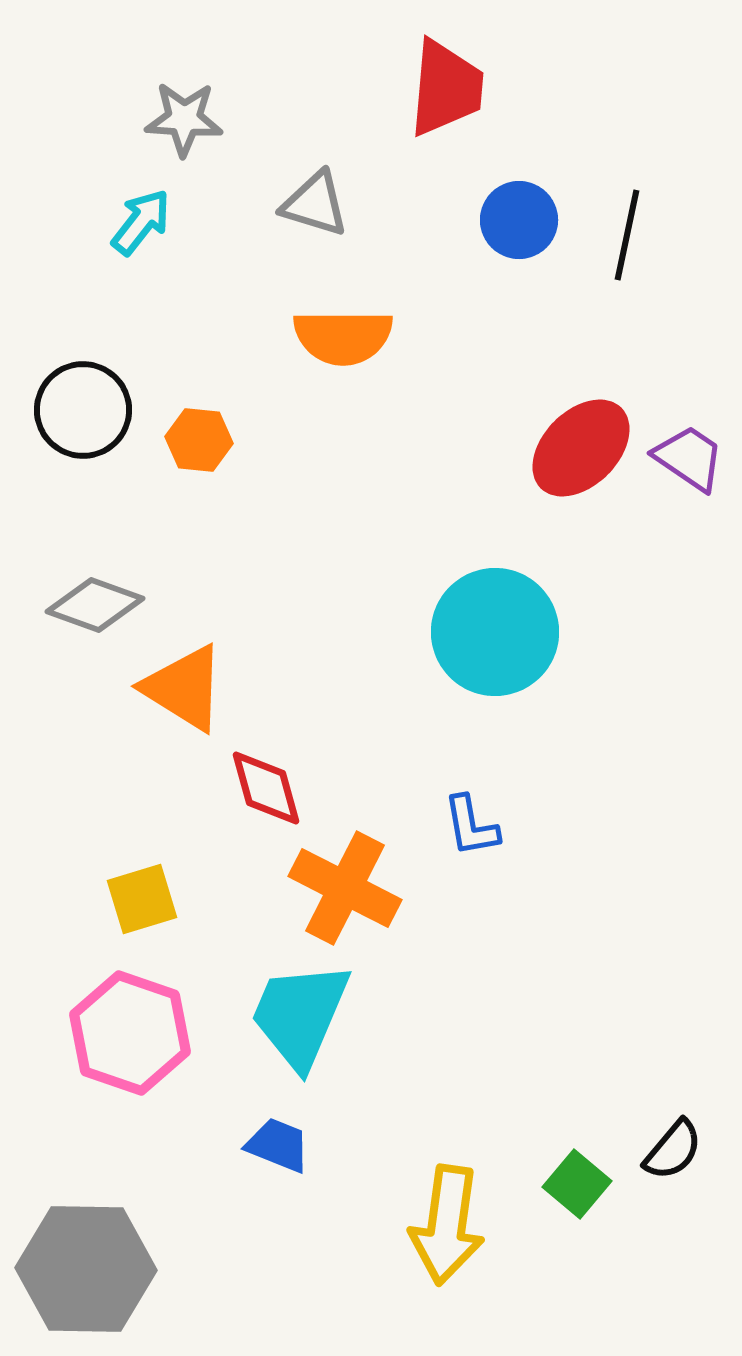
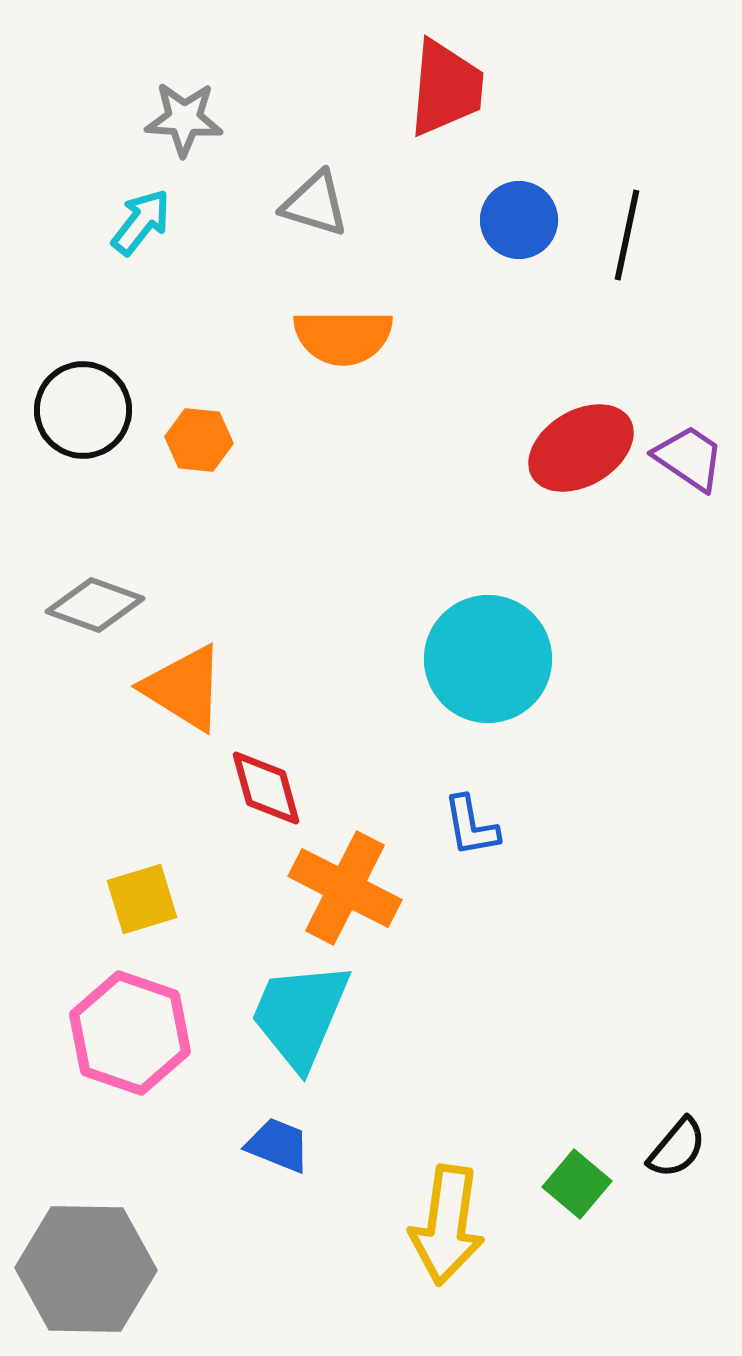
red ellipse: rotated 14 degrees clockwise
cyan circle: moved 7 px left, 27 px down
black semicircle: moved 4 px right, 2 px up
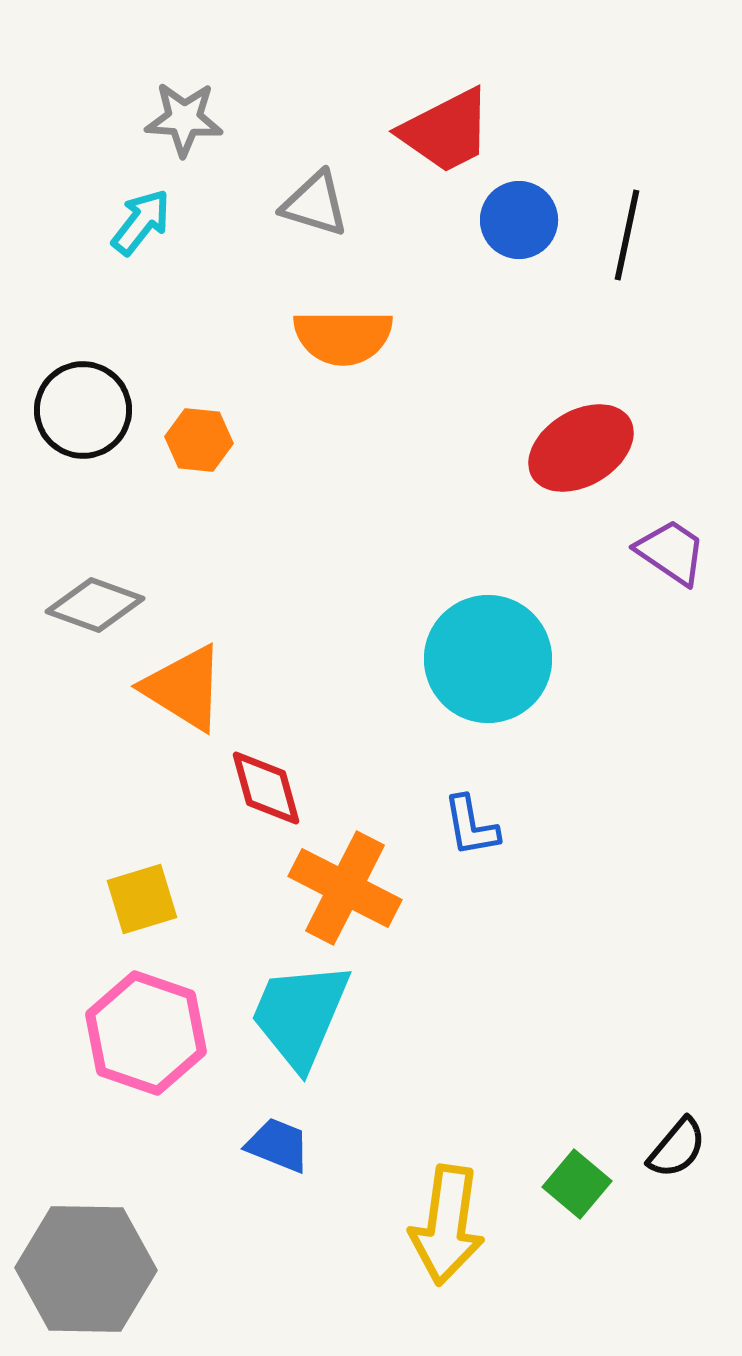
red trapezoid: moved 43 px down; rotated 58 degrees clockwise
purple trapezoid: moved 18 px left, 94 px down
pink hexagon: moved 16 px right
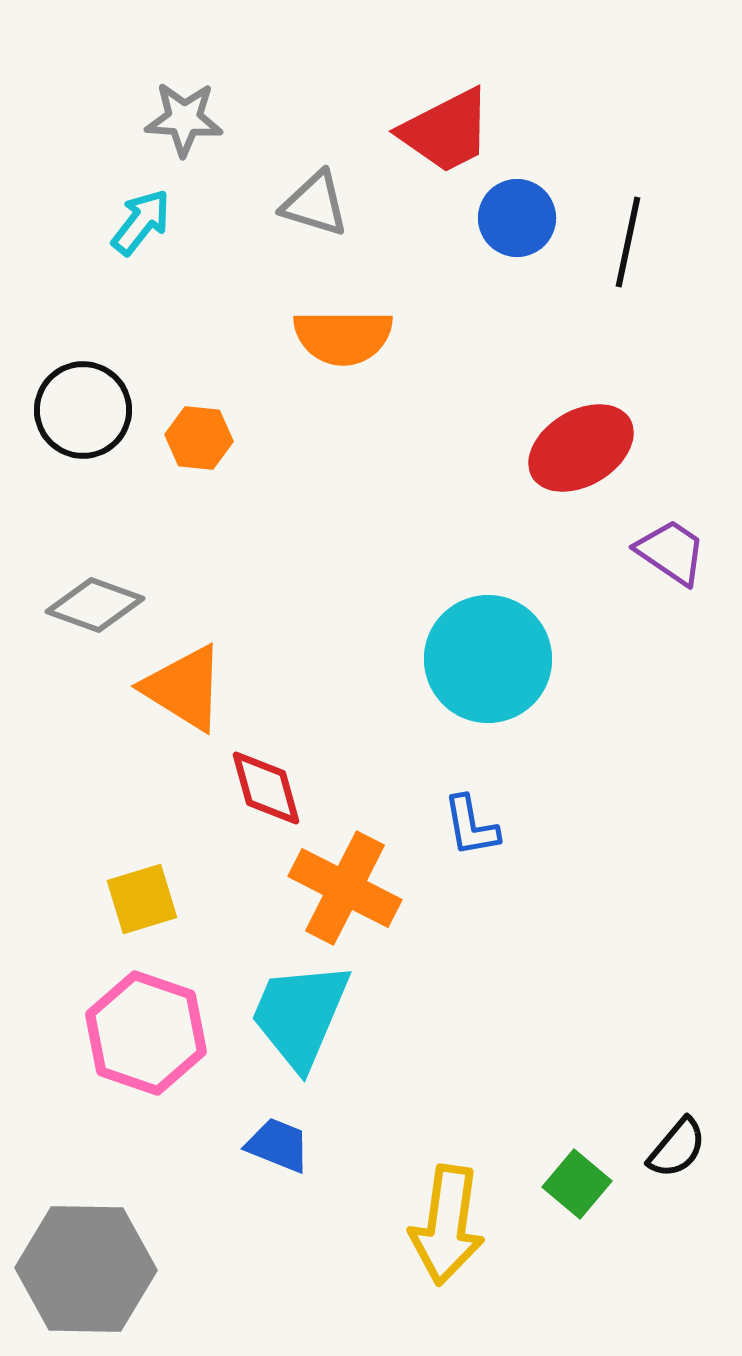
blue circle: moved 2 px left, 2 px up
black line: moved 1 px right, 7 px down
orange hexagon: moved 2 px up
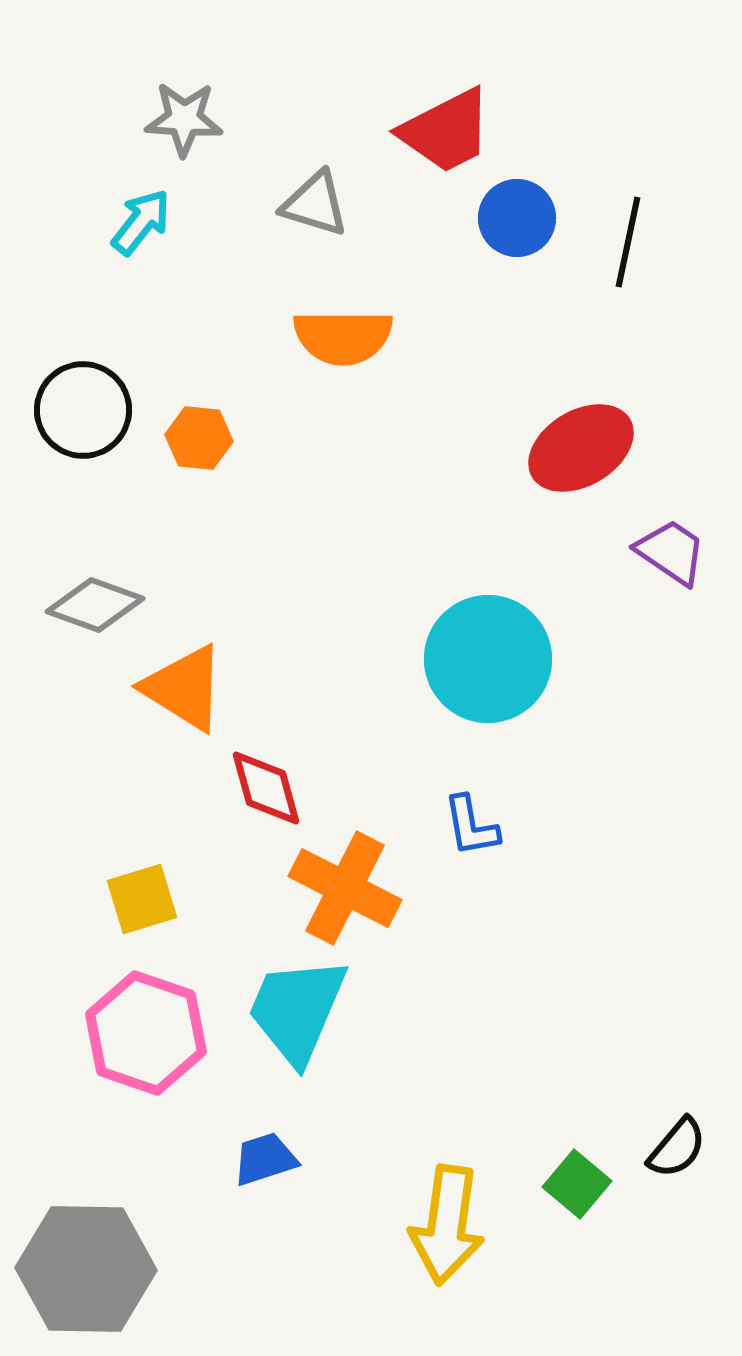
cyan trapezoid: moved 3 px left, 5 px up
blue trapezoid: moved 13 px left, 14 px down; rotated 40 degrees counterclockwise
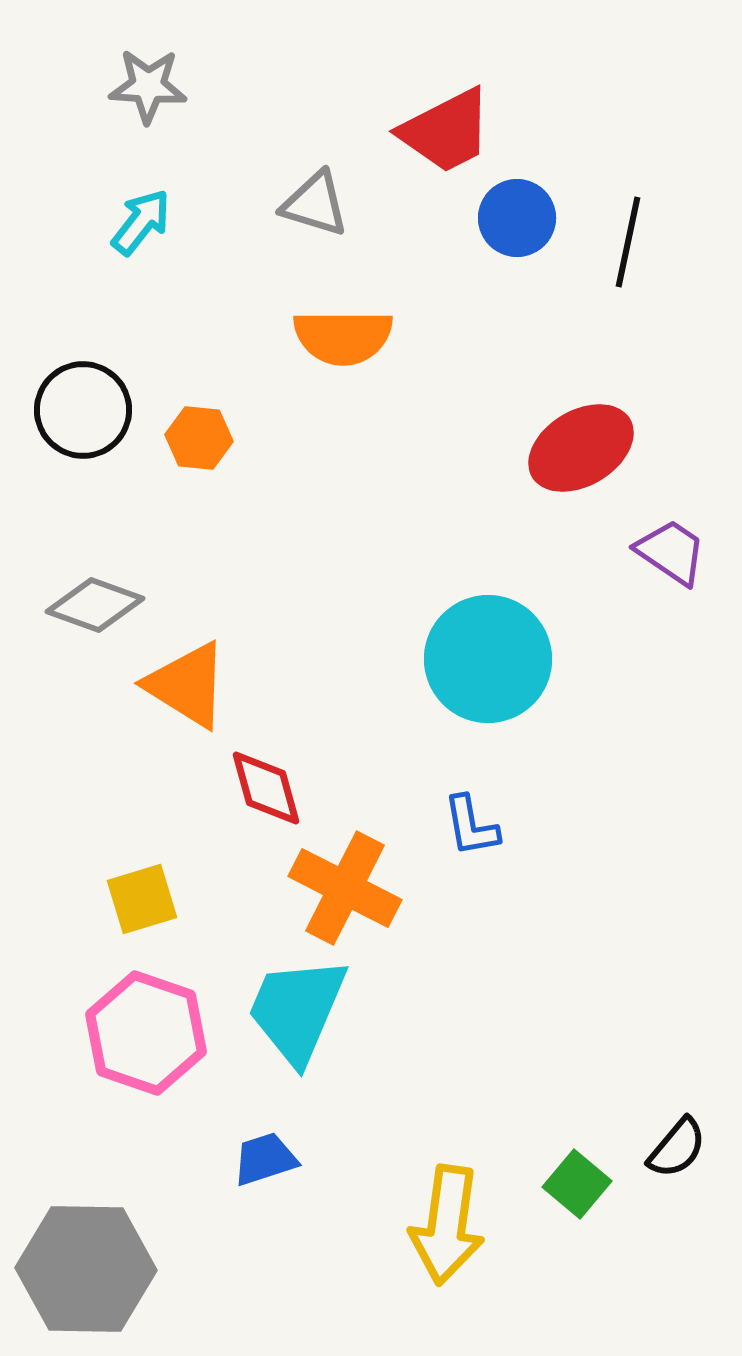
gray star: moved 36 px left, 33 px up
orange triangle: moved 3 px right, 3 px up
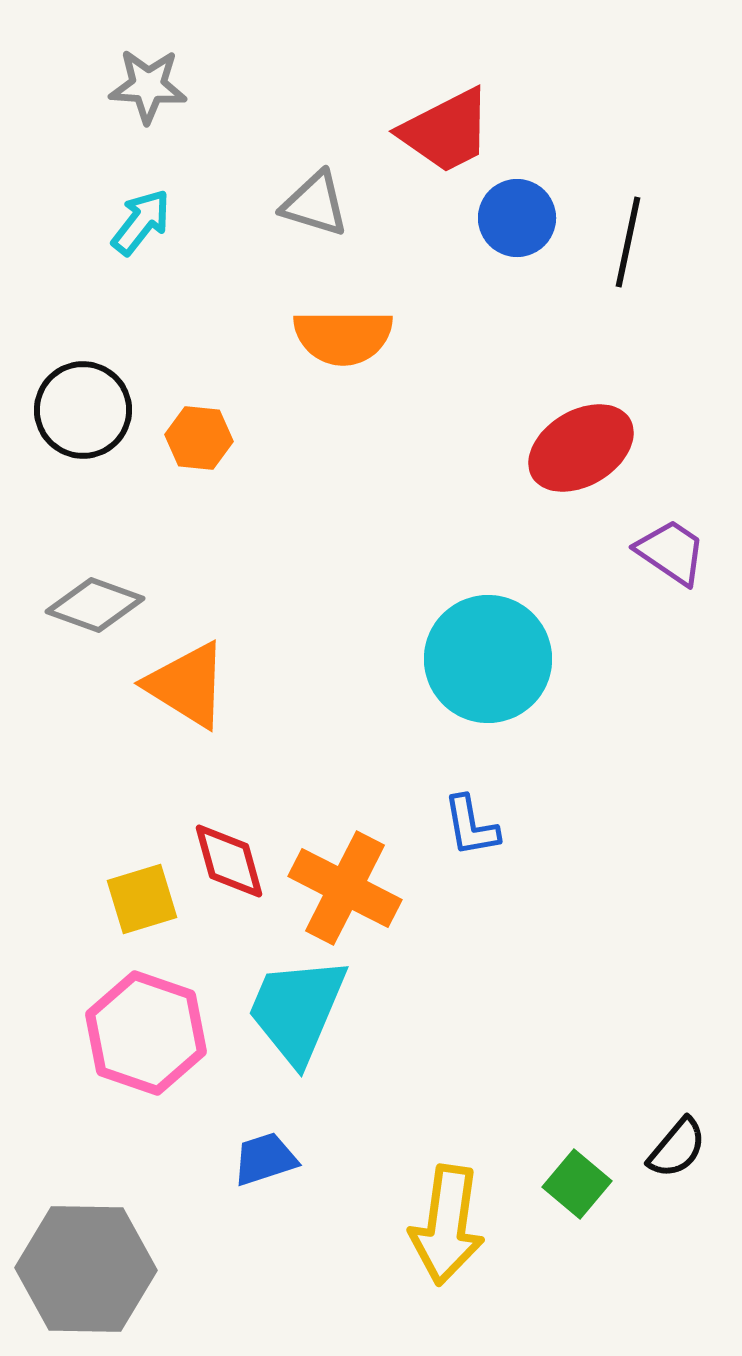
red diamond: moved 37 px left, 73 px down
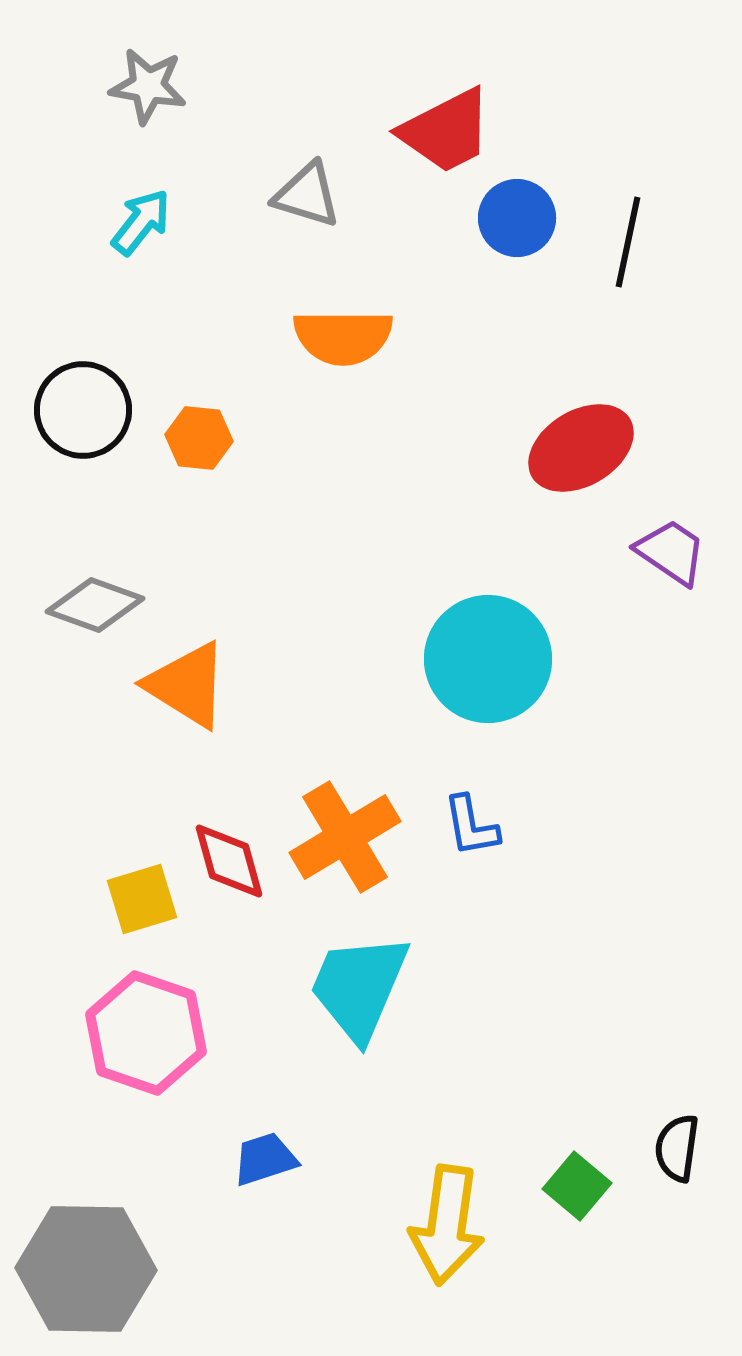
gray star: rotated 6 degrees clockwise
gray triangle: moved 8 px left, 9 px up
orange cross: moved 51 px up; rotated 32 degrees clockwise
cyan trapezoid: moved 62 px right, 23 px up
black semicircle: rotated 148 degrees clockwise
green square: moved 2 px down
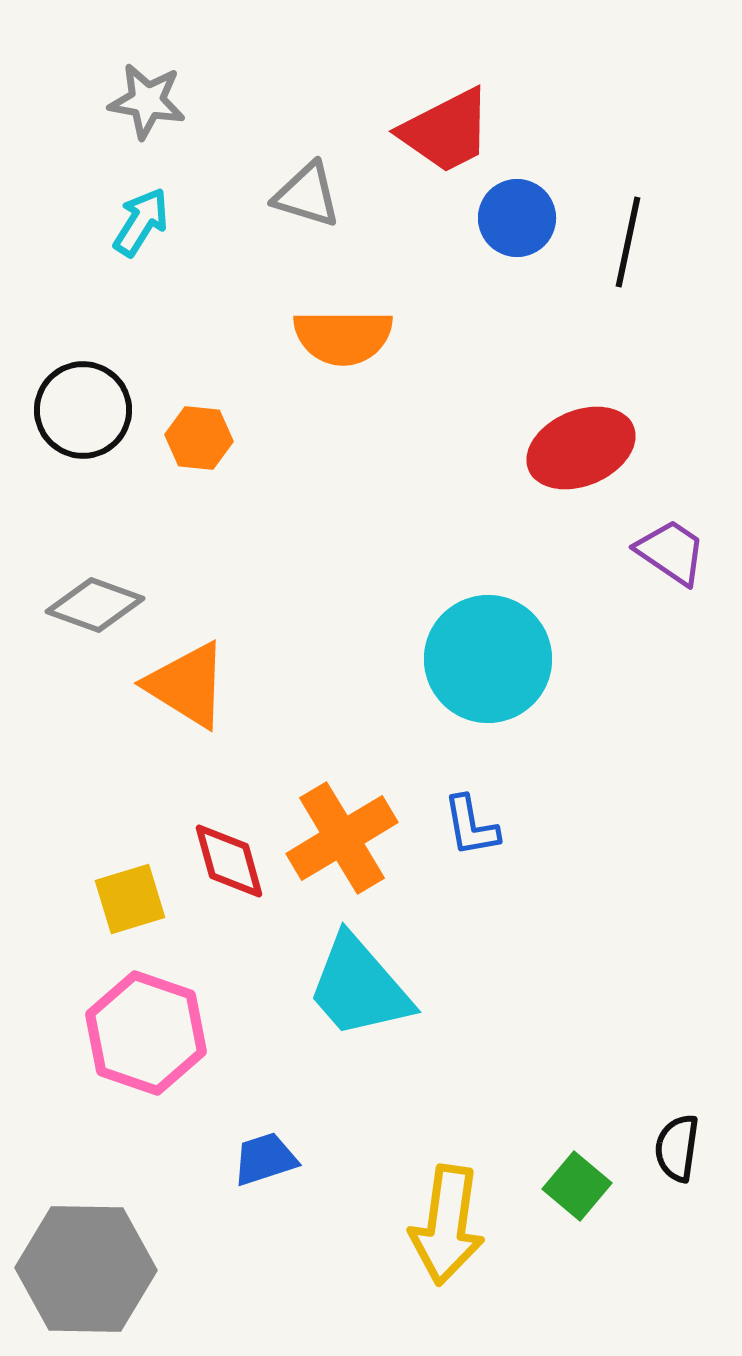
gray star: moved 1 px left, 15 px down
cyan arrow: rotated 6 degrees counterclockwise
red ellipse: rotated 8 degrees clockwise
orange cross: moved 3 px left, 1 px down
yellow square: moved 12 px left
cyan trapezoid: rotated 64 degrees counterclockwise
